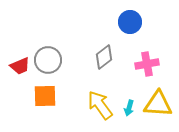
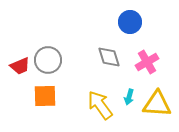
gray diamond: moved 5 px right; rotated 70 degrees counterclockwise
pink cross: moved 2 px up; rotated 20 degrees counterclockwise
yellow triangle: moved 1 px left
cyan arrow: moved 11 px up
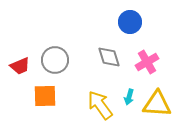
gray circle: moved 7 px right
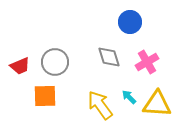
gray circle: moved 2 px down
cyan arrow: rotated 119 degrees clockwise
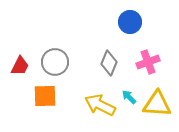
gray diamond: moved 6 px down; rotated 40 degrees clockwise
pink cross: moved 1 px right; rotated 10 degrees clockwise
red trapezoid: rotated 40 degrees counterclockwise
yellow arrow: rotated 28 degrees counterclockwise
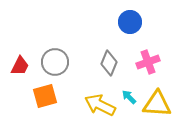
orange square: rotated 15 degrees counterclockwise
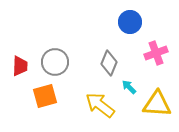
pink cross: moved 8 px right, 9 px up
red trapezoid: rotated 25 degrees counterclockwise
cyan arrow: moved 10 px up
yellow arrow: rotated 12 degrees clockwise
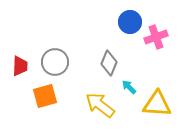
pink cross: moved 16 px up
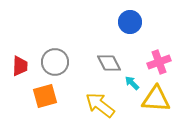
pink cross: moved 3 px right, 25 px down
gray diamond: rotated 50 degrees counterclockwise
cyan arrow: moved 3 px right, 4 px up
yellow triangle: moved 1 px left, 5 px up
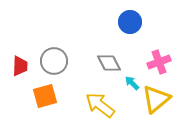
gray circle: moved 1 px left, 1 px up
yellow triangle: rotated 44 degrees counterclockwise
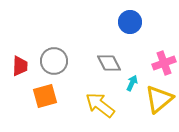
pink cross: moved 5 px right, 1 px down
cyan arrow: rotated 70 degrees clockwise
yellow triangle: moved 3 px right
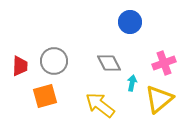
cyan arrow: rotated 14 degrees counterclockwise
